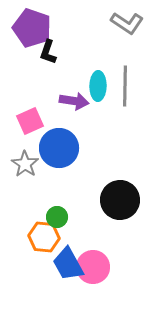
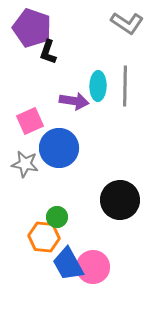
gray star: rotated 24 degrees counterclockwise
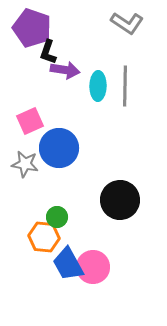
purple arrow: moved 9 px left, 31 px up
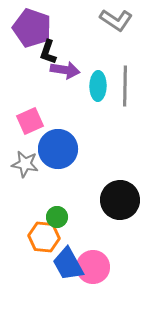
gray L-shape: moved 11 px left, 3 px up
blue circle: moved 1 px left, 1 px down
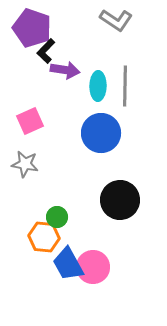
black L-shape: moved 2 px left, 1 px up; rotated 25 degrees clockwise
blue circle: moved 43 px right, 16 px up
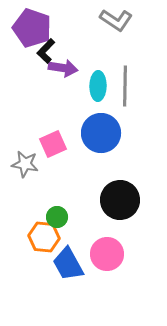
purple arrow: moved 2 px left, 2 px up
pink square: moved 23 px right, 23 px down
pink circle: moved 14 px right, 13 px up
